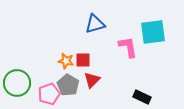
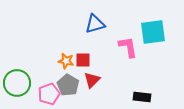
black rectangle: rotated 18 degrees counterclockwise
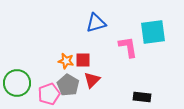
blue triangle: moved 1 px right, 1 px up
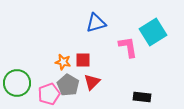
cyan square: rotated 24 degrees counterclockwise
orange star: moved 3 px left, 1 px down
red triangle: moved 2 px down
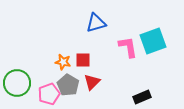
cyan square: moved 9 px down; rotated 12 degrees clockwise
black rectangle: rotated 30 degrees counterclockwise
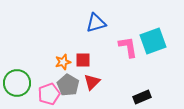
orange star: rotated 28 degrees counterclockwise
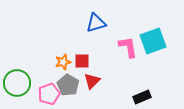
red square: moved 1 px left, 1 px down
red triangle: moved 1 px up
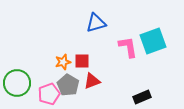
red triangle: rotated 24 degrees clockwise
